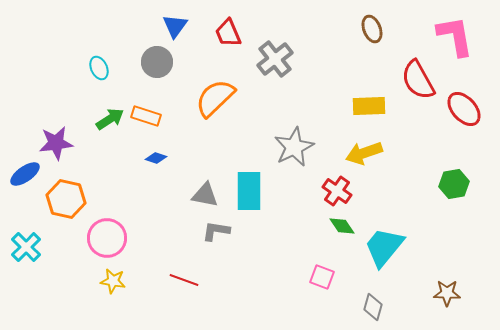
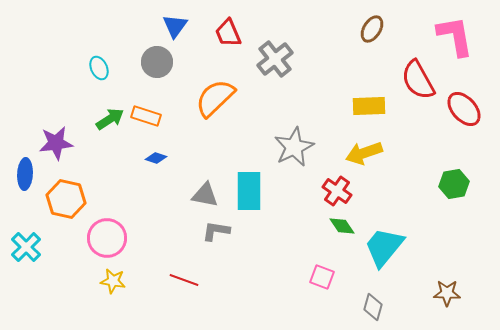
brown ellipse: rotated 52 degrees clockwise
blue ellipse: rotated 52 degrees counterclockwise
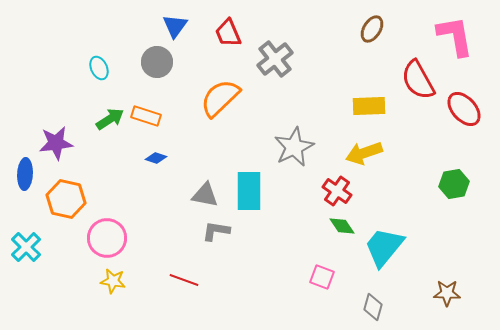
orange semicircle: moved 5 px right
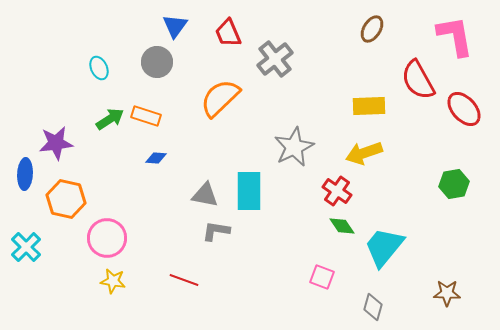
blue diamond: rotated 15 degrees counterclockwise
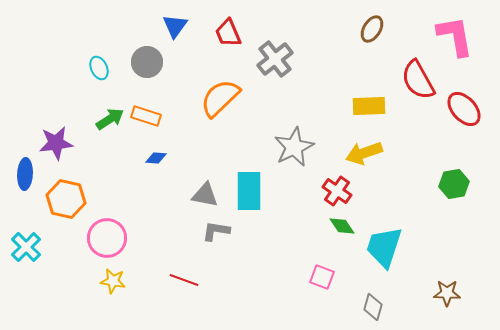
gray circle: moved 10 px left
cyan trapezoid: rotated 21 degrees counterclockwise
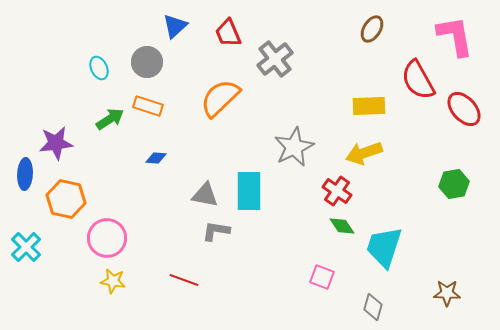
blue triangle: rotated 12 degrees clockwise
orange rectangle: moved 2 px right, 10 px up
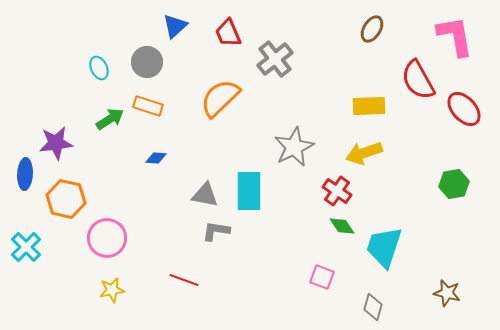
yellow star: moved 1 px left, 9 px down; rotated 20 degrees counterclockwise
brown star: rotated 12 degrees clockwise
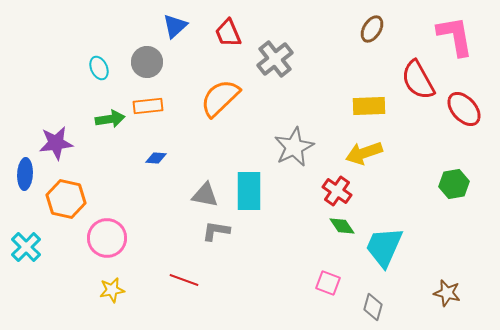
orange rectangle: rotated 24 degrees counterclockwise
green arrow: rotated 24 degrees clockwise
cyan trapezoid: rotated 6 degrees clockwise
pink square: moved 6 px right, 6 px down
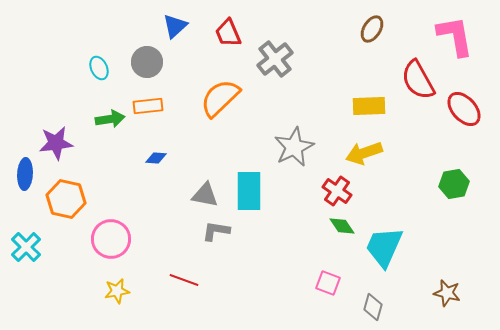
pink circle: moved 4 px right, 1 px down
yellow star: moved 5 px right, 1 px down
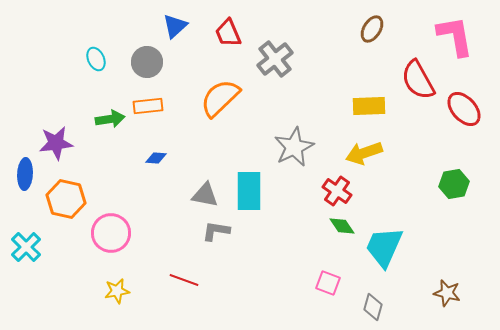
cyan ellipse: moved 3 px left, 9 px up
pink circle: moved 6 px up
